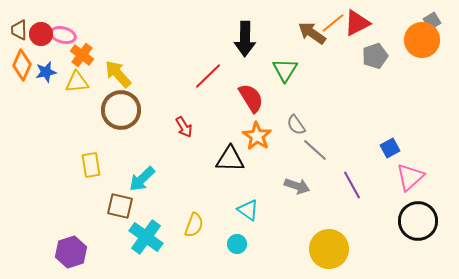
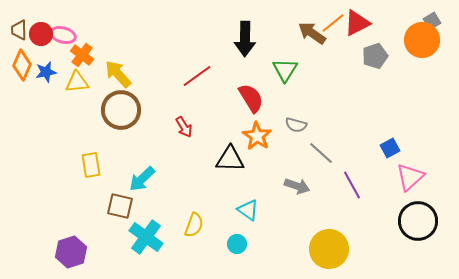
red line: moved 11 px left; rotated 8 degrees clockwise
gray semicircle: rotated 40 degrees counterclockwise
gray line: moved 6 px right, 3 px down
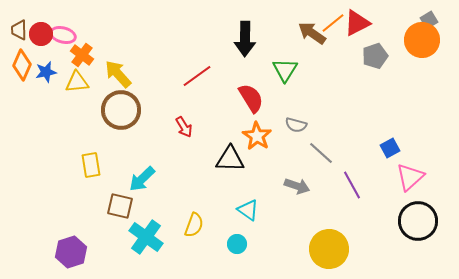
gray square: moved 3 px left, 1 px up
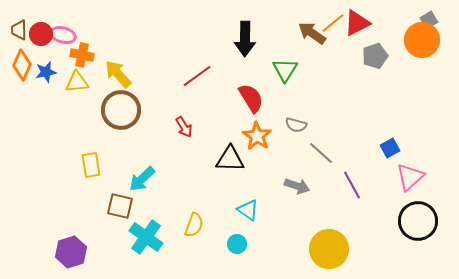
orange cross: rotated 25 degrees counterclockwise
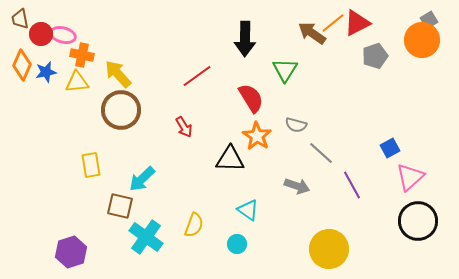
brown trapezoid: moved 1 px right, 11 px up; rotated 10 degrees counterclockwise
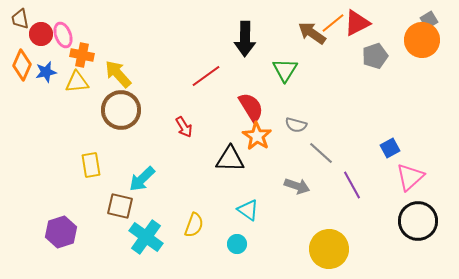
pink ellipse: rotated 55 degrees clockwise
red line: moved 9 px right
red semicircle: moved 9 px down
purple hexagon: moved 10 px left, 20 px up
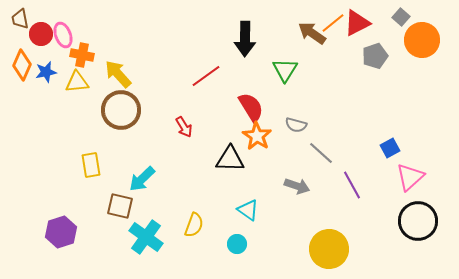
gray square: moved 28 px left, 3 px up; rotated 18 degrees counterclockwise
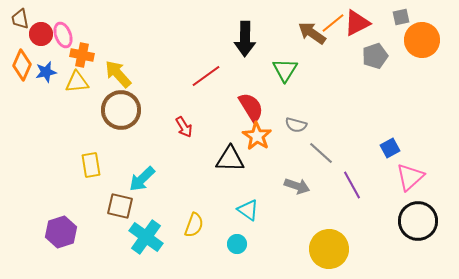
gray square: rotated 36 degrees clockwise
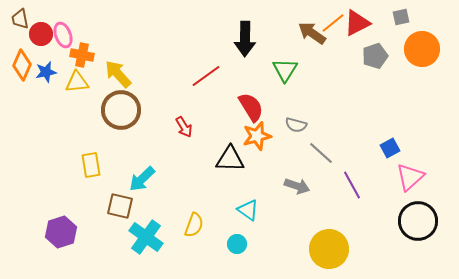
orange circle: moved 9 px down
orange star: rotated 24 degrees clockwise
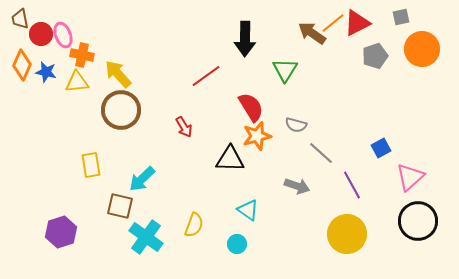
blue star: rotated 25 degrees clockwise
blue square: moved 9 px left
yellow circle: moved 18 px right, 15 px up
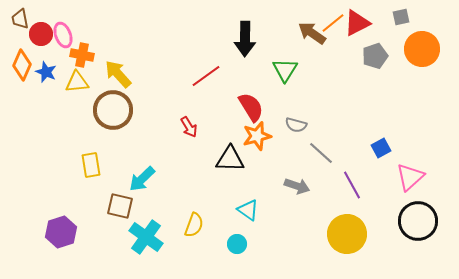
blue star: rotated 10 degrees clockwise
brown circle: moved 8 px left
red arrow: moved 5 px right
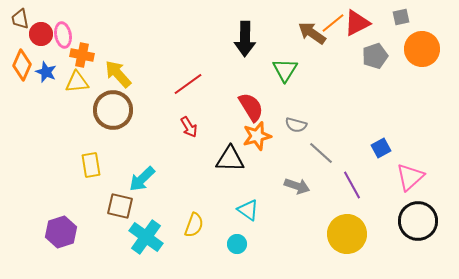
pink ellipse: rotated 10 degrees clockwise
red line: moved 18 px left, 8 px down
